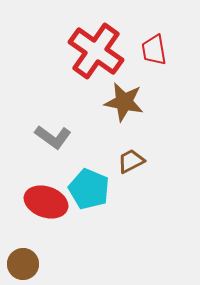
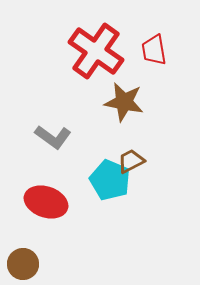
cyan pentagon: moved 21 px right, 9 px up
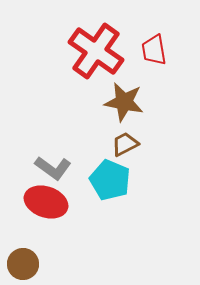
gray L-shape: moved 31 px down
brown trapezoid: moved 6 px left, 17 px up
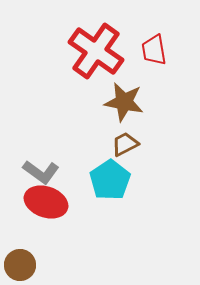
gray L-shape: moved 12 px left, 4 px down
cyan pentagon: rotated 15 degrees clockwise
brown circle: moved 3 px left, 1 px down
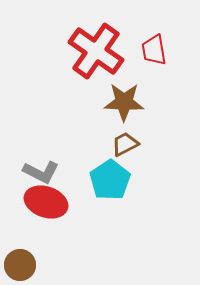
brown star: rotated 9 degrees counterclockwise
gray L-shape: rotated 9 degrees counterclockwise
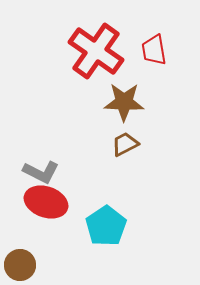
cyan pentagon: moved 4 px left, 46 px down
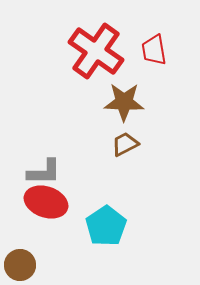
gray L-shape: moved 3 px right; rotated 27 degrees counterclockwise
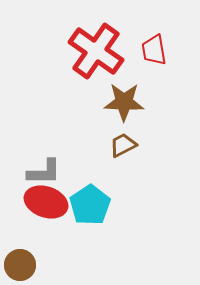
brown trapezoid: moved 2 px left, 1 px down
cyan pentagon: moved 16 px left, 21 px up
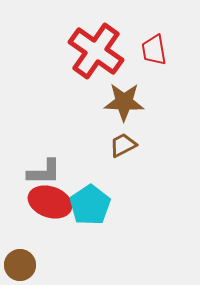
red ellipse: moved 4 px right
